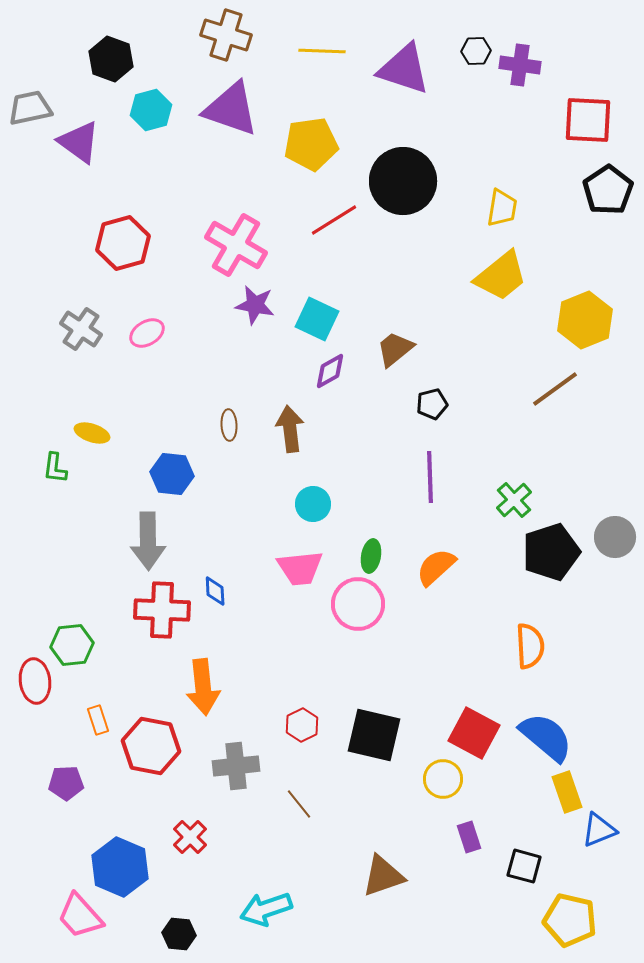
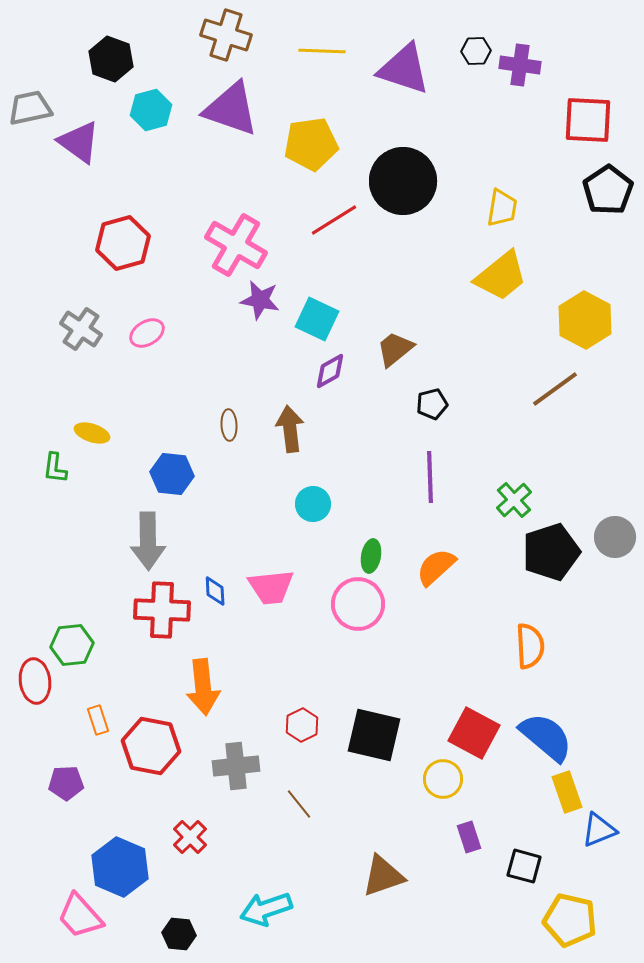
purple star at (255, 305): moved 5 px right, 5 px up
yellow hexagon at (585, 320): rotated 10 degrees counterclockwise
pink trapezoid at (300, 568): moved 29 px left, 19 px down
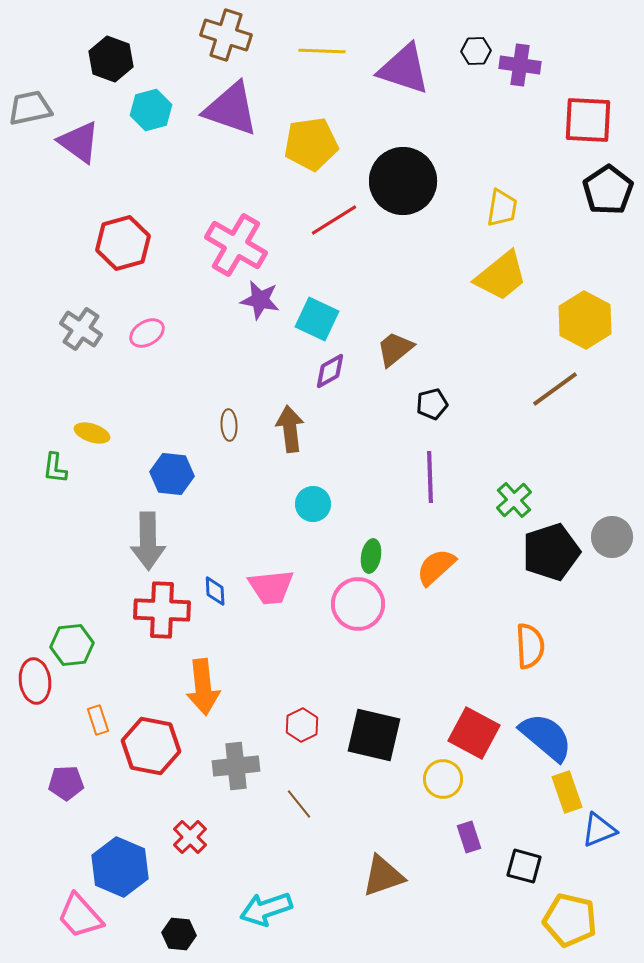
gray circle at (615, 537): moved 3 px left
